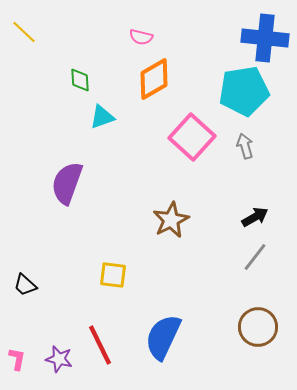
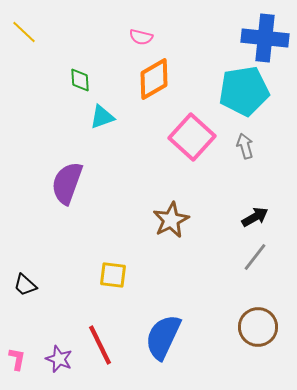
purple star: rotated 8 degrees clockwise
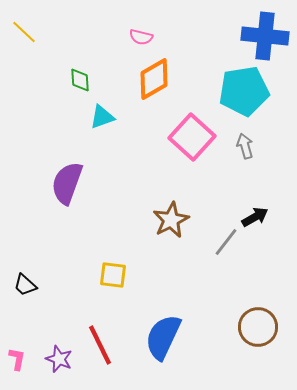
blue cross: moved 2 px up
gray line: moved 29 px left, 15 px up
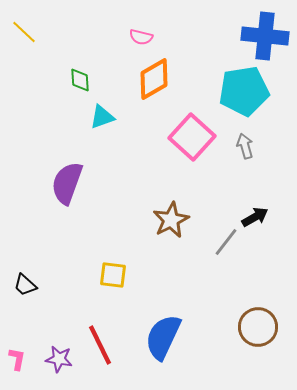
purple star: rotated 12 degrees counterclockwise
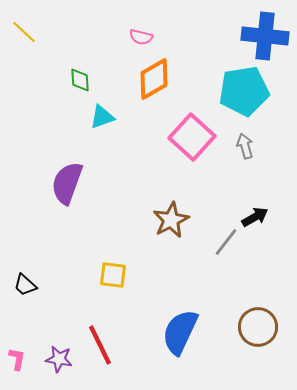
blue semicircle: moved 17 px right, 5 px up
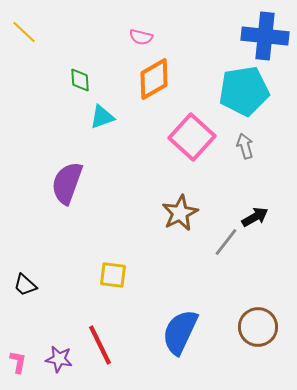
brown star: moved 9 px right, 7 px up
pink L-shape: moved 1 px right, 3 px down
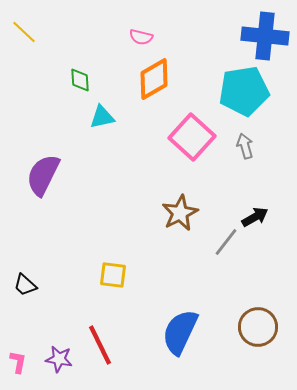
cyan triangle: rotated 8 degrees clockwise
purple semicircle: moved 24 px left, 8 px up; rotated 6 degrees clockwise
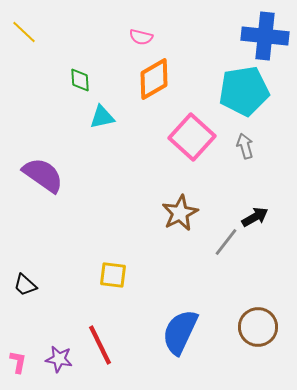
purple semicircle: rotated 99 degrees clockwise
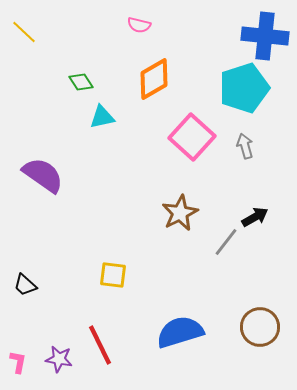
pink semicircle: moved 2 px left, 12 px up
green diamond: moved 1 px right, 2 px down; rotated 30 degrees counterclockwise
cyan pentagon: moved 3 px up; rotated 9 degrees counterclockwise
brown circle: moved 2 px right
blue semicircle: rotated 48 degrees clockwise
